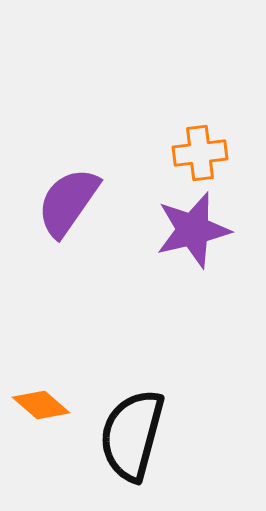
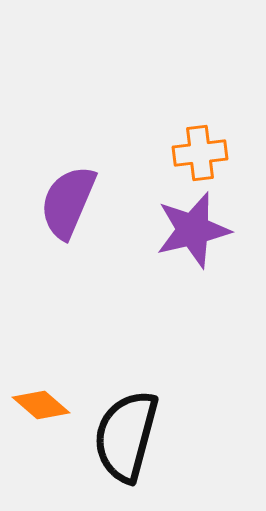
purple semicircle: rotated 12 degrees counterclockwise
black semicircle: moved 6 px left, 1 px down
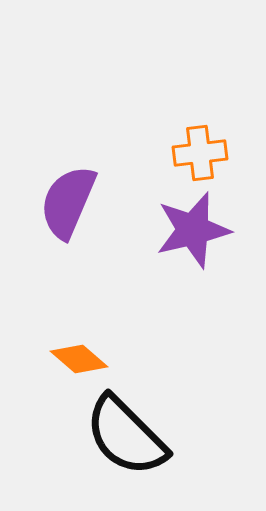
orange diamond: moved 38 px right, 46 px up
black semicircle: rotated 60 degrees counterclockwise
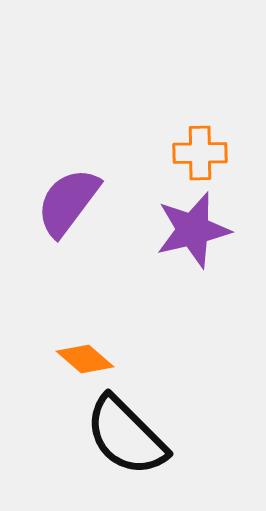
orange cross: rotated 6 degrees clockwise
purple semicircle: rotated 14 degrees clockwise
orange diamond: moved 6 px right
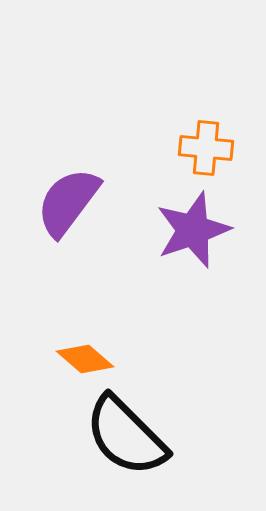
orange cross: moved 6 px right, 5 px up; rotated 6 degrees clockwise
purple star: rotated 6 degrees counterclockwise
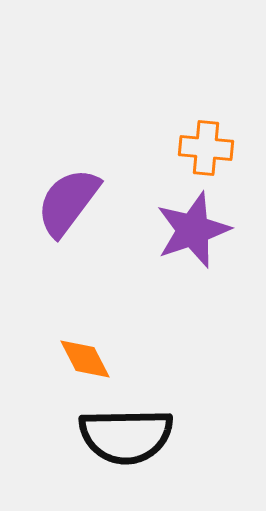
orange diamond: rotated 22 degrees clockwise
black semicircle: rotated 46 degrees counterclockwise
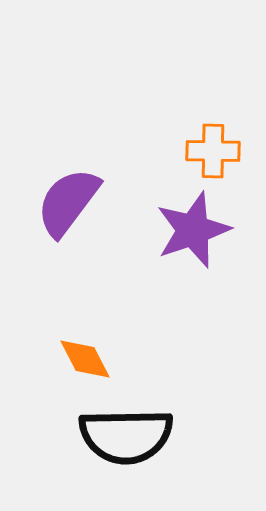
orange cross: moved 7 px right, 3 px down; rotated 4 degrees counterclockwise
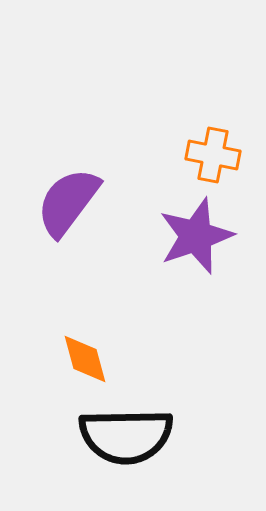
orange cross: moved 4 px down; rotated 10 degrees clockwise
purple star: moved 3 px right, 6 px down
orange diamond: rotated 12 degrees clockwise
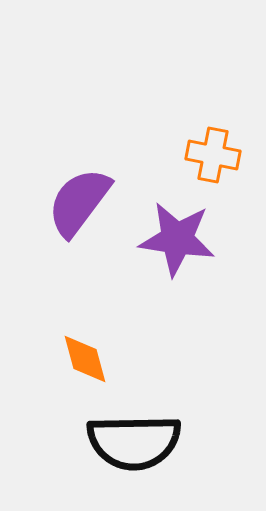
purple semicircle: moved 11 px right
purple star: moved 19 px left, 3 px down; rotated 28 degrees clockwise
black semicircle: moved 8 px right, 6 px down
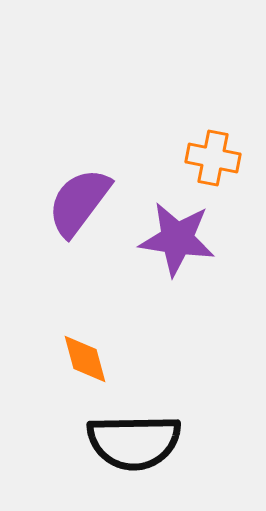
orange cross: moved 3 px down
